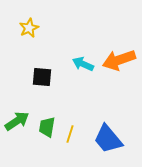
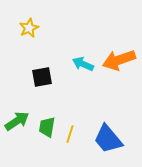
black square: rotated 15 degrees counterclockwise
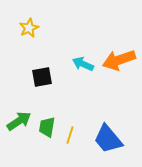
green arrow: moved 2 px right
yellow line: moved 1 px down
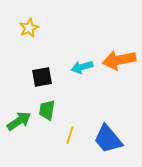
orange arrow: rotated 8 degrees clockwise
cyan arrow: moved 1 px left, 3 px down; rotated 40 degrees counterclockwise
green trapezoid: moved 17 px up
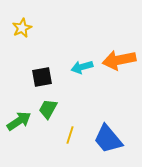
yellow star: moved 7 px left
green trapezoid: moved 1 px right, 1 px up; rotated 20 degrees clockwise
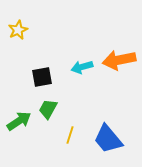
yellow star: moved 4 px left, 2 px down
